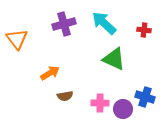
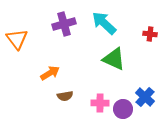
red cross: moved 6 px right, 4 px down
blue cross: rotated 24 degrees clockwise
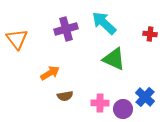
purple cross: moved 2 px right, 5 px down
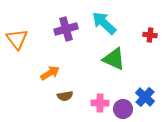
red cross: moved 1 px down
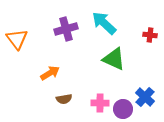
brown semicircle: moved 1 px left, 3 px down
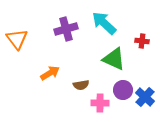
red cross: moved 8 px left, 6 px down
brown semicircle: moved 17 px right, 14 px up
purple circle: moved 19 px up
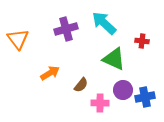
orange triangle: moved 1 px right
brown semicircle: rotated 42 degrees counterclockwise
blue cross: rotated 36 degrees clockwise
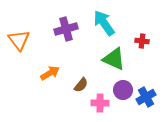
cyan arrow: rotated 12 degrees clockwise
orange triangle: moved 1 px right, 1 px down
blue cross: moved 1 px right; rotated 18 degrees counterclockwise
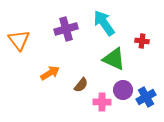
pink cross: moved 2 px right, 1 px up
